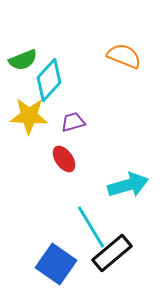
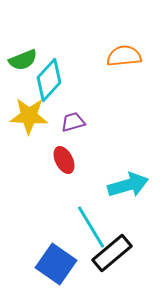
orange semicircle: rotated 28 degrees counterclockwise
red ellipse: moved 1 px down; rotated 8 degrees clockwise
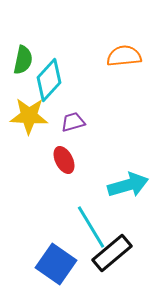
green semicircle: rotated 56 degrees counterclockwise
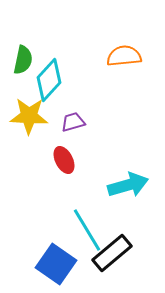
cyan line: moved 4 px left, 3 px down
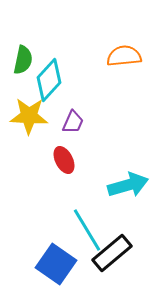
purple trapezoid: rotated 130 degrees clockwise
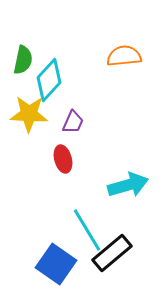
yellow star: moved 2 px up
red ellipse: moved 1 px left, 1 px up; rotated 12 degrees clockwise
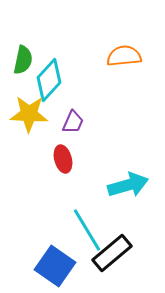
blue square: moved 1 px left, 2 px down
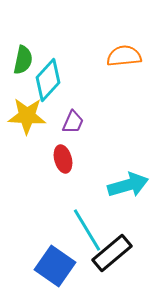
cyan diamond: moved 1 px left
yellow star: moved 2 px left, 2 px down
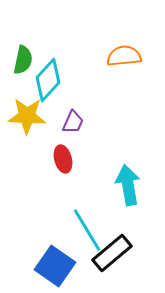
cyan arrow: rotated 84 degrees counterclockwise
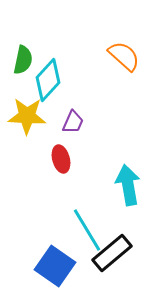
orange semicircle: rotated 48 degrees clockwise
red ellipse: moved 2 px left
